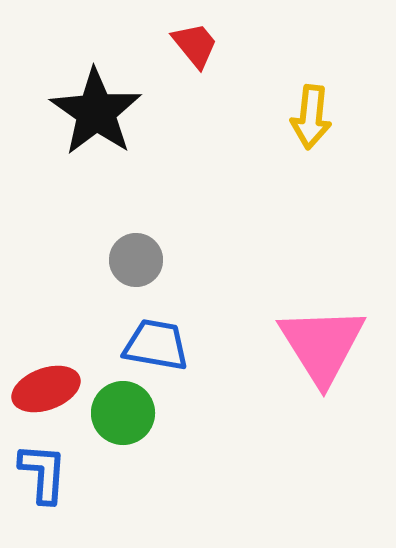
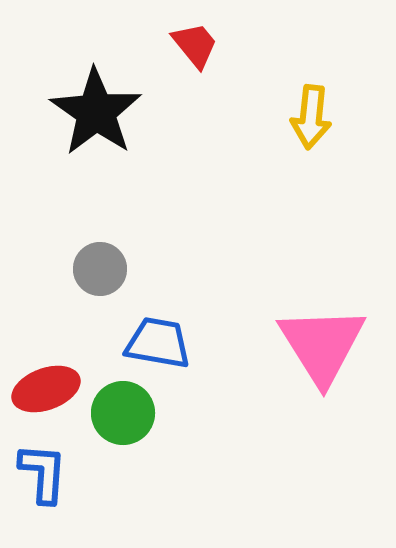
gray circle: moved 36 px left, 9 px down
blue trapezoid: moved 2 px right, 2 px up
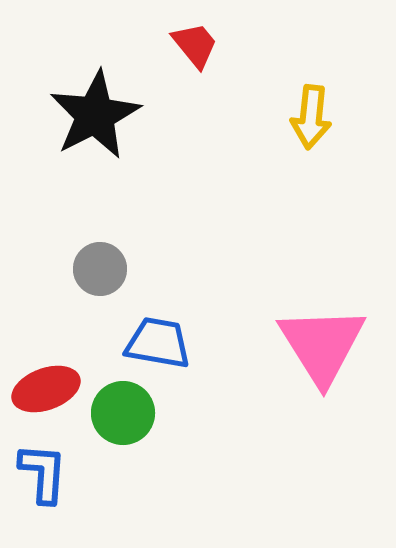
black star: moved 1 px left, 3 px down; rotated 10 degrees clockwise
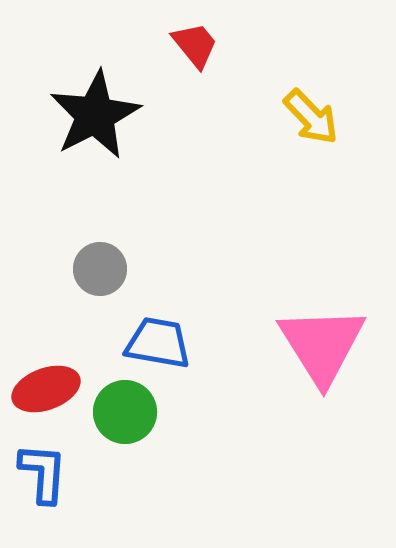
yellow arrow: rotated 50 degrees counterclockwise
green circle: moved 2 px right, 1 px up
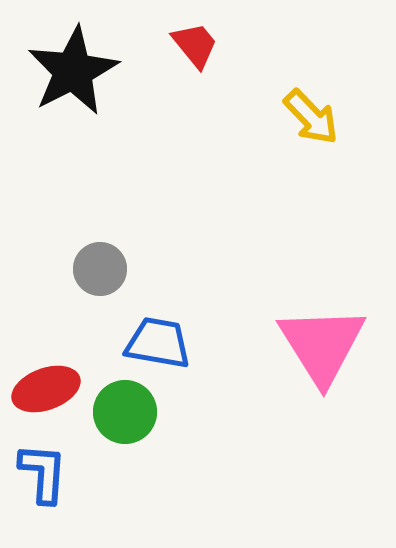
black star: moved 22 px left, 44 px up
